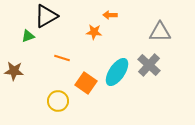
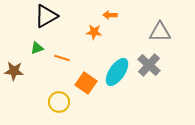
green triangle: moved 9 px right, 12 px down
yellow circle: moved 1 px right, 1 px down
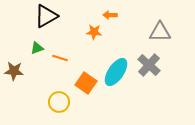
orange line: moved 2 px left
cyan ellipse: moved 1 px left
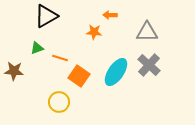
gray triangle: moved 13 px left
orange square: moved 7 px left, 7 px up
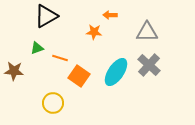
yellow circle: moved 6 px left, 1 px down
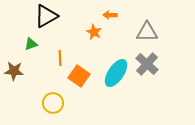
orange star: rotated 21 degrees clockwise
green triangle: moved 6 px left, 4 px up
orange line: rotated 70 degrees clockwise
gray cross: moved 2 px left, 1 px up
cyan ellipse: moved 1 px down
